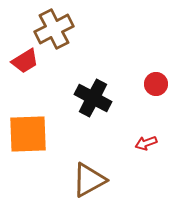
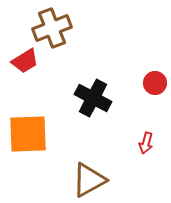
brown cross: moved 2 px left, 1 px up; rotated 6 degrees clockwise
red circle: moved 1 px left, 1 px up
red arrow: rotated 55 degrees counterclockwise
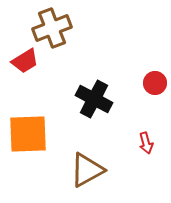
black cross: moved 1 px right, 1 px down
red arrow: rotated 30 degrees counterclockwise
brown triangle: moved 2 px left, 10 px up
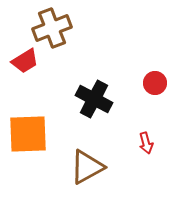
brown triangle: moved 3 px up
